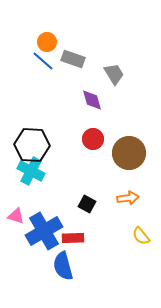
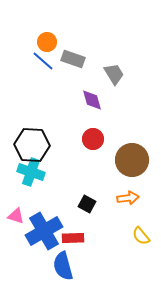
brown circle: moved 3 px right, 7 px down
cyan cross: moved 1 px down; rotated 8 degrees counterclockwise
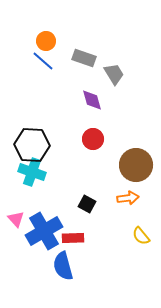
orange circle: moved 1 px left, 1 px up
gray rectangle: moved 11 px right, 1 px up
brown circle: moved 4 px right, 5 px down
cyan cross: moved 1 px right
pink triangle: moved 3 px down; rotated 30 degrees clockwise
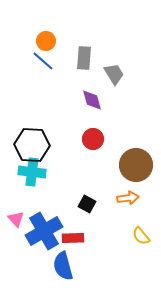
gray rectangle: rotated 75 degrees clockwise
cyan cross: rotated 12 degrees counterclockwise
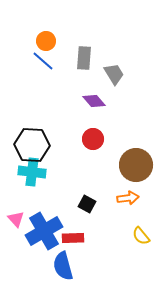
purple diamond: moved 2 px right, 1 px down; rotated 25 degrees counterclockwise
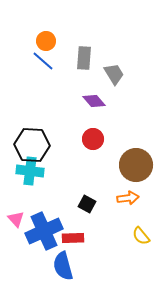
cyan cross: moved 2 px left, 1 px up
blue cross: rotated 6 degrees clockwise
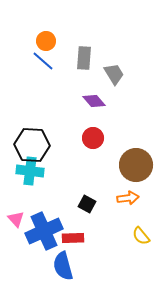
red circle: moved 1 px up
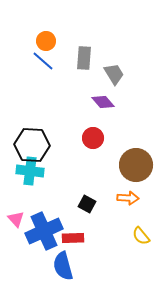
purple diamond: moved 9 px right, 1 px down
orange arrow: rotated 10 degrees clockwise
